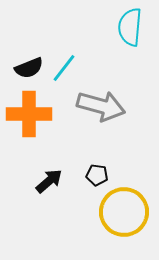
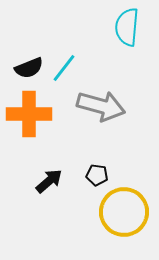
cyan semicircle: moved 3 px left
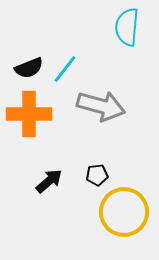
cyan line: moved 1 px right, 1 px down
black pentagon: rotated 15 degrees counterclockwise
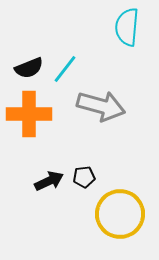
black pentagon: moved 13 px left, 2 px down
black arrow: rotated 16 degrees clockwise
yellow circle: moved 4 px left, 2 px down
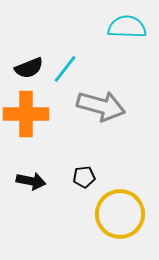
cyan semicircle: rotated 87 degrees clockwise
orange cross: moved 3 px left
black arrow: moved 18 px left; rotated 36 degrees clockwise
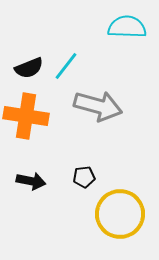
cyan line: moved 1 px right, 3 px up
gray arrow: moved 3 px left
orange cross: moved 2 px down; rotated 9 degrees clockwise
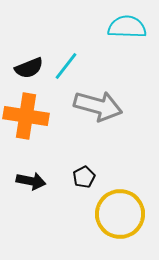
black pentagon: rotated 20 degrees counterclockwise
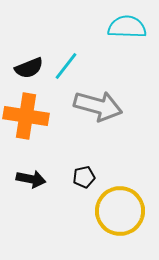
black pentagon: rotated 15 degrees clockwise
black arrow: moved 2 px up
yellow circle: moved 3 px up
